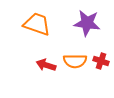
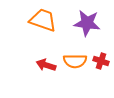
orange trapezoid: moved 6 px right, 4 px up
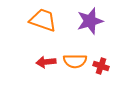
purple star: moved 3 px right, 2 px up; rotated 24 degrees counterclockwise
red cross: moved 5 px down
red arrow: moved 3 px up; rotated 24 degrees counterclockwise
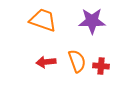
purple star: moved 2 px right; rotated 16 degrees clockwise
orange semicircle: moved 2 px right; rotated 110 degrees counterclockwise
red cross: rotated 14 degrees counterclockwise
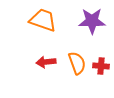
orange semicircle: moved 2 px down
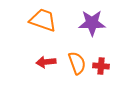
purple star: moved 2 px down
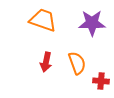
red arrow: rotated 72 degrees counterclockwise
red cross: moved 15 px down
